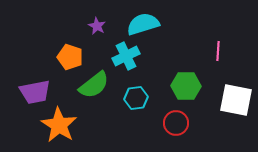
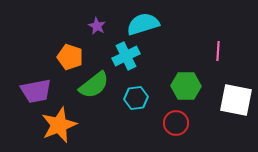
purple trapezoid: moved 1 px right, 1 px up
orange star: rotated 18 degrees clockwise
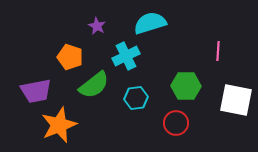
cyan semicircle: moved 7 px right, 1 px up
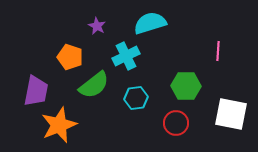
purple trapezoid: rotated 68 degrees counterclockwise
white square: moved 5 px left, 14 px down
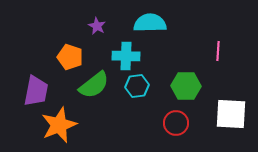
cyan semicircle: rotated 16 degrees clockwise
cyan cross: rotated 28 degrees clockwise
cyan hexagon: moved 1 px right, 12 px up
white square: rotated 8 degrees counterclockwise
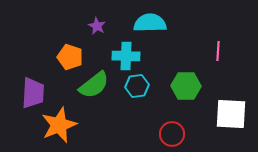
purple trapezoid: moved 3 px left, 2 px down; rotated 8 degrees counterclockwise
red circle: moved 4 px left, 11 px down
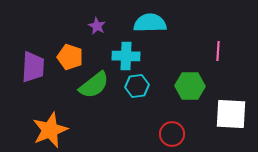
green hexagon: moved 4 px right
purple trapezoid: moved 26 px up
orange star: moved 9 px left, 5 px down
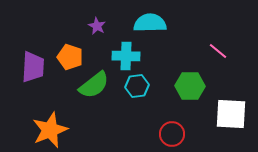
pink line: rotated 54 degrees counterclockwise
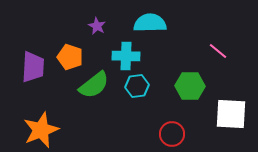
orange star: moved 9 px left
